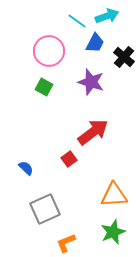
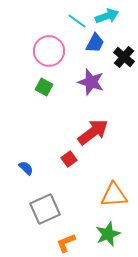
green star: moved 5 px left, 2 px down
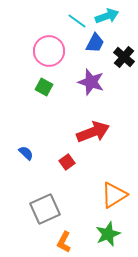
red arrow: rotated 16 degrees clockwise
red square: moved 2 px left, 3 px down
blue semicircle: moved 15 px up
orange triangle: rotated 28 degrees counterclockwise
orange L-shape: moved 2 px left, 1 px up; rotated 40 degrees counterclockwise
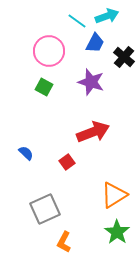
green star: moved 9 px right, 2 px up; rotated 15 degrees counterclockwise
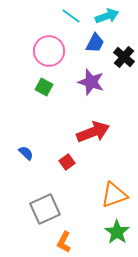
cyan line: moved 6 px left, 5 px up
orange triangle: rotated 12 degrees clockwise
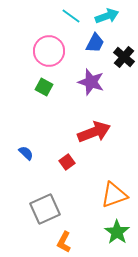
red arrow: moved 1 px right
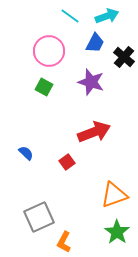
cyan line: moved 1 px left
gray square: moved 6 px left, 8 px down
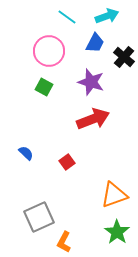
cyan line: moved 3 px left, 1 px down
red arrow: moved 1 px left, 13 px up
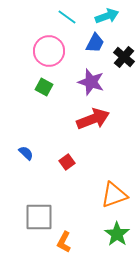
gray square: rotated 24 degrees clockwise
green star: moved 2 px down
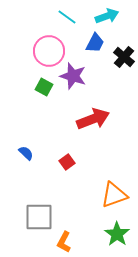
purple star: moved 18 px left, 6 px up
